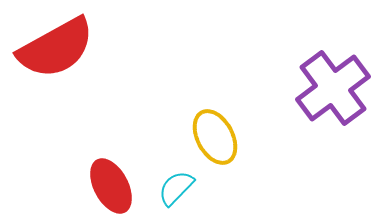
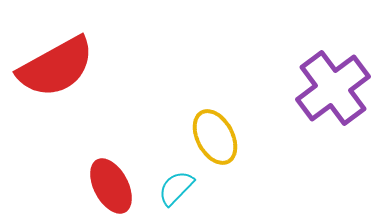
red semicircle: moved 19 px down
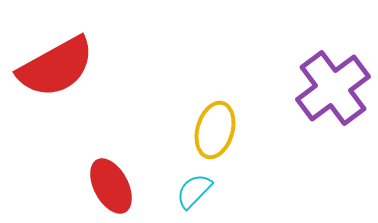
yellow ellipse: moved 7 px up; rotated 44 degrees clockwise
cyan semicircle: moved 18 px right, 3 px down
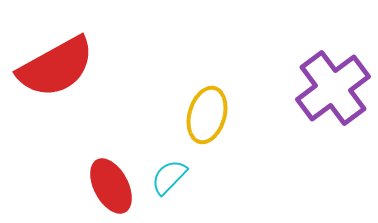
yellow ellipse: moved 8 px left, 15 px up
cyan semicircle: moved 25 px left, 14 px up
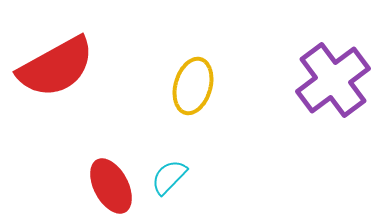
purple cross: moved 8 px up
yellow ellipse: moved 14 px left, 29 px up
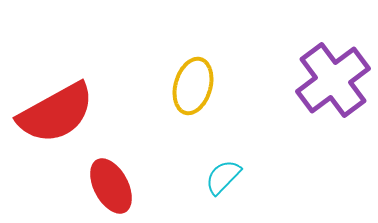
red semicircle: moved 46 px down
cyan semicircle: moved 54 px right
